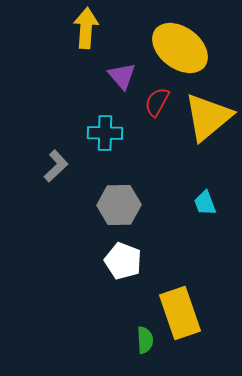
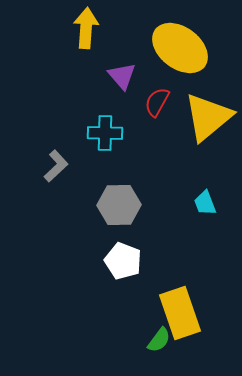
green semicircle: moved 14 px right; rotated 40 degrees clockwise
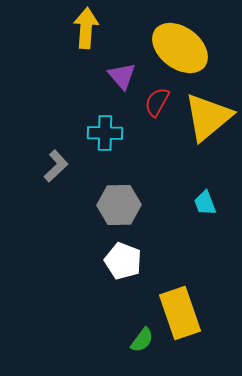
green semicircle: moved 17 px left
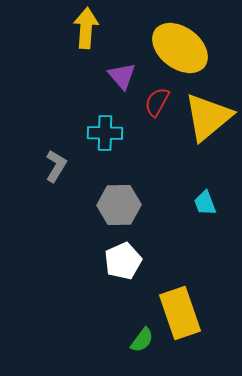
gray L-shape: rotated 16 degrees counterclockwise
white pentagon: rotated 27 degrees clockwise
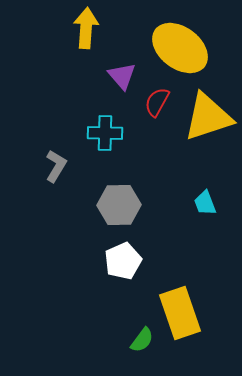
yellow triangle: rotated 22 degrees clockwise
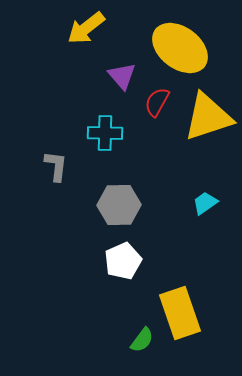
yellow arrow: rotated 132 degrees counterclockwise
gray L-shape: rotated 24 degrees counterclockwise
cyan trapezoid: rotated 76 degrees clockwise
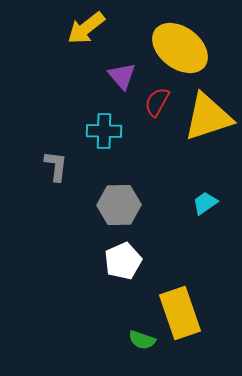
cyan cross: moved 1 px left, 2 px up
green semicircle: rotated 72 degrees clockwise
